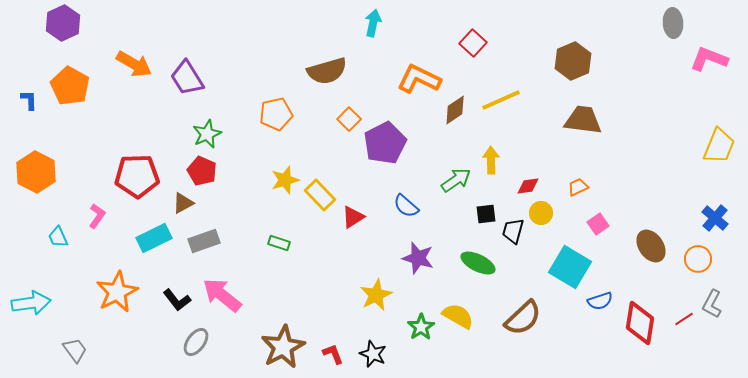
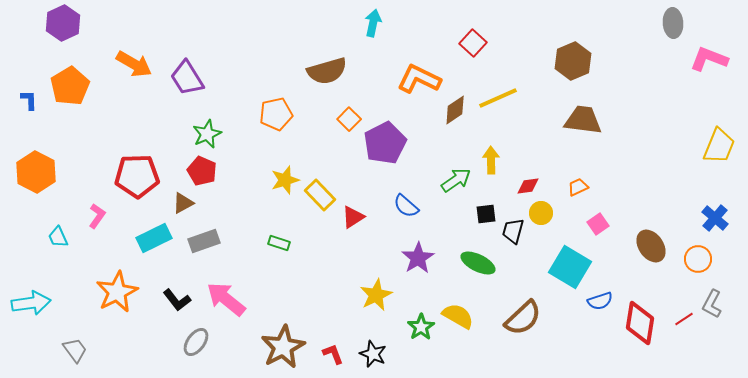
orange pentagon at (70, 86): rotated 12 degrees clockwise
yellow line at (501, 100): moved 3 px left, 2 px up
purple star at (418, 258): rotated 24 degrees clockwise
pink arrow at (222, 295): moved 4 px right, 4 px down
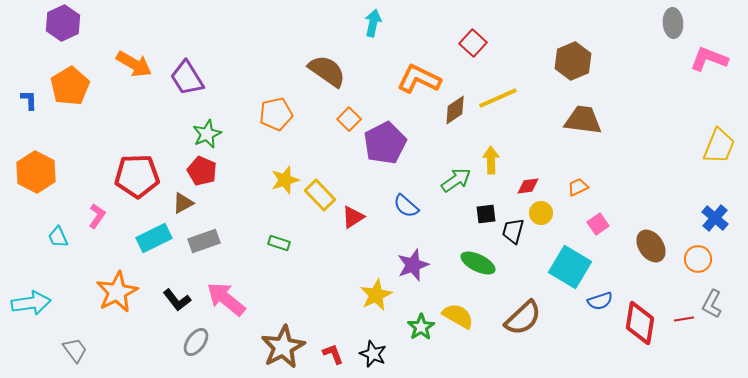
brown semicircle at (327, 71): rotated 129 degrees counterclockwise
purple star at (418, 258): moved 5 px left, 7 px down; rotated 12 degrees clockwise
red line at (684, 319): rotated 24 degrees clockwise
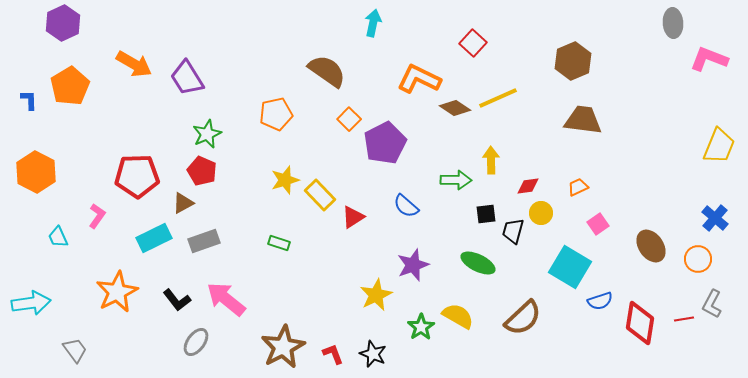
brown diamond at (455, 110): moved 2 px up; rotated 68 degrees clockwise
green arrow at (456, 180): rotated 36 degrees clockwise
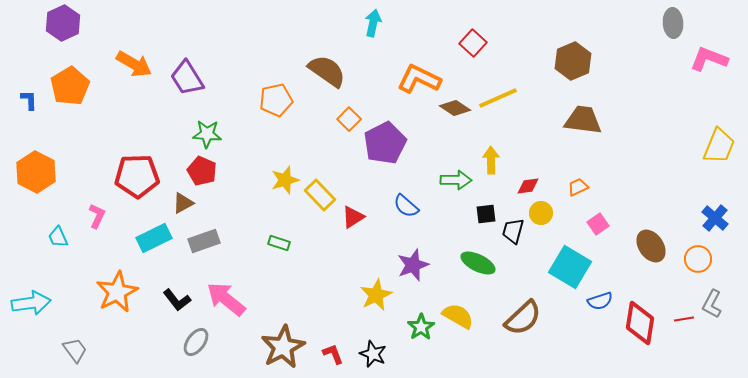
orange pentagon at (276, 114): moved 14 px up
green star at (207, 134): rotated 28 degrees clockwise
pink L-shape at (97, 216): rotated 10 degrees counterclockwise
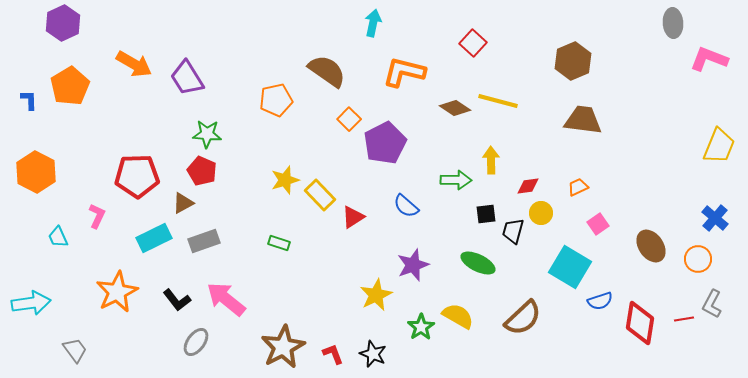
orange L-shape at (419, 79): moved 15 px left, 7 px up; rotated 12 degrees counterclockwise
yellow line at (498, 98): moved 3 px down; rotated 39 degrees clockwise
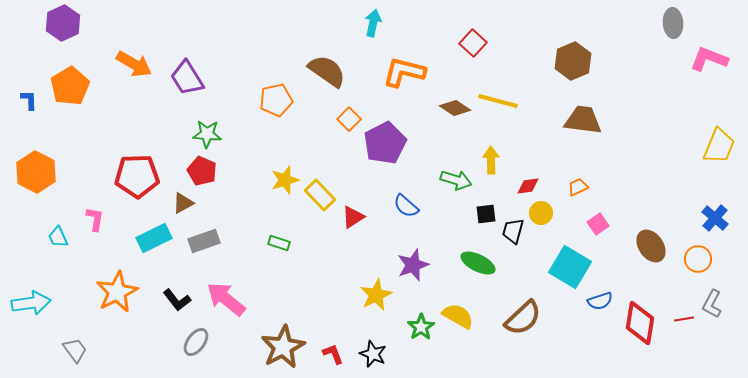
green arrow at (456, 180): rotated 16 degrees clockwise
pink L-shape at (97, 216): moved 2 px left, 3 px down; rotated 15 degrees counterclockwise
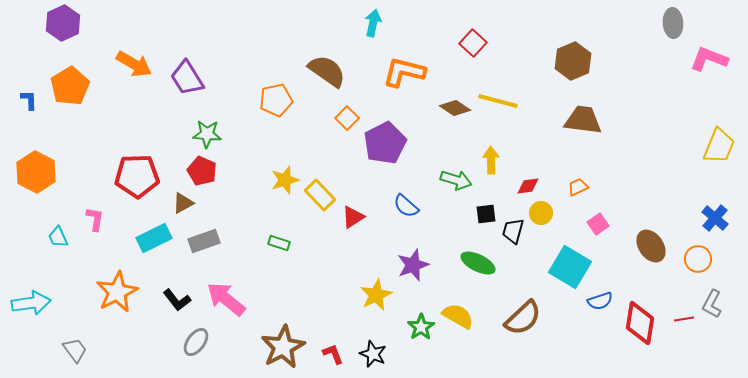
orange square at (349, 119): moved 2 px left, 1 px up
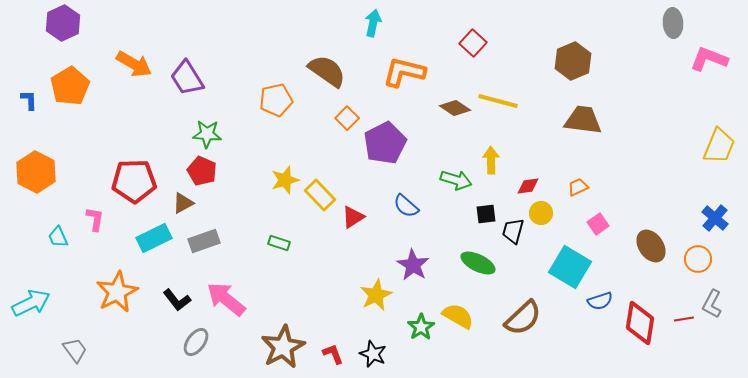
red pentagon at (137, 176): moved 3 px left, 5 px down
purple star at (413, 265): rotated 20 degrees counterclockwise
cyan arrow at (31, 303): rotated 18 degrees counterclockwise
